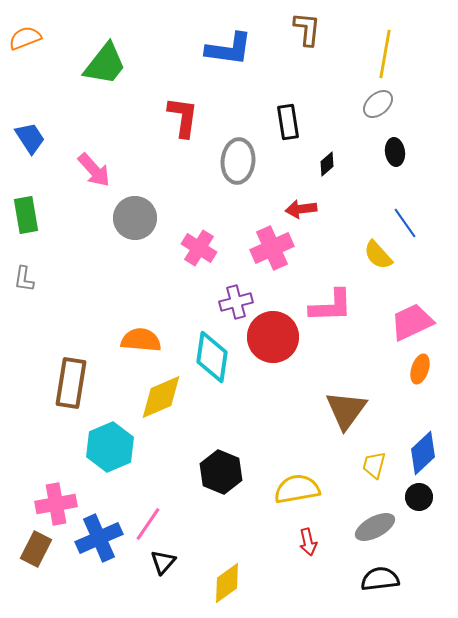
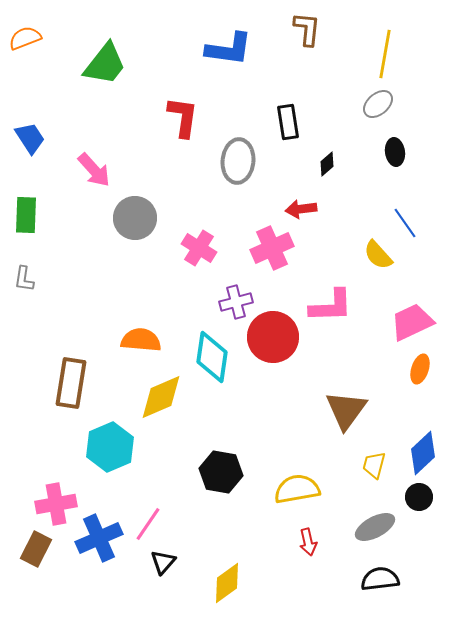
green rectangle at (26, 215): rotated 12 degrees clockwise
black hexagon at (221, 472): rotated 12 degrees counterclockwise
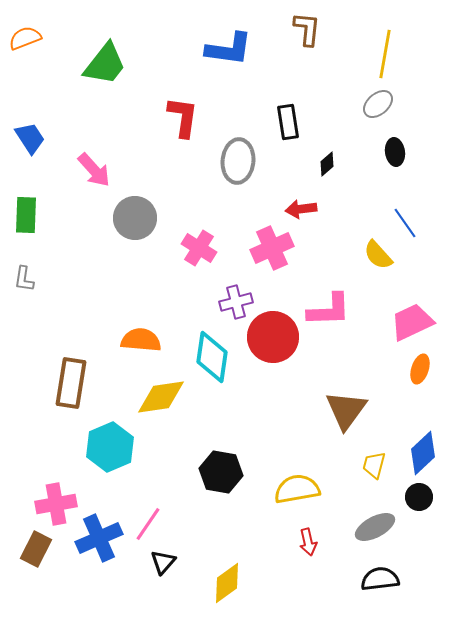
pink L-shape at (331, 306): moved 2 px left, 4 px down
yellow diamond at (161, 397): rotated 15 degrees clockwise
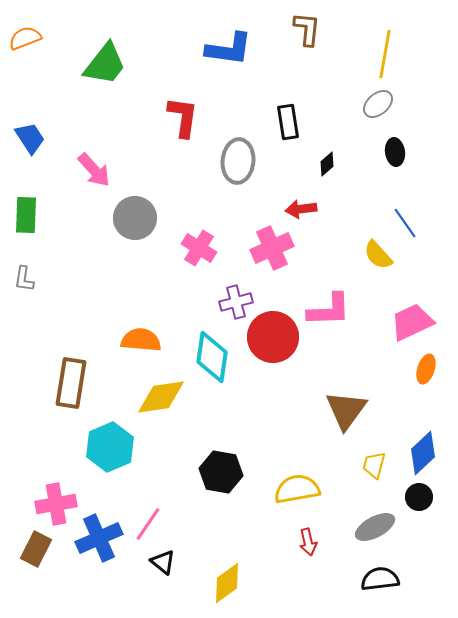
orange ellipse at (420, 369): moved 6 px right
black triangle at (163, 562): rotated 32 degrees counterclockwise
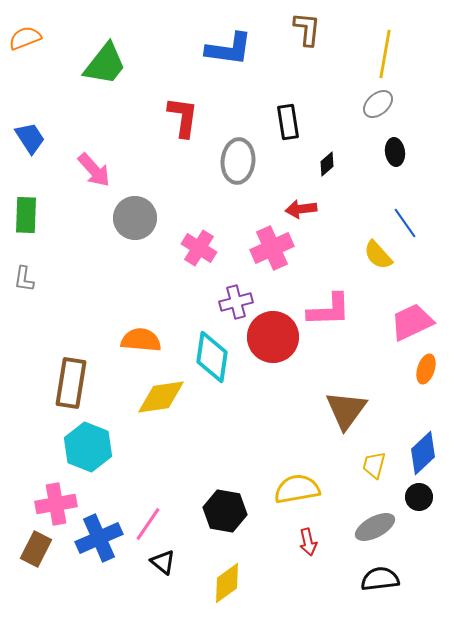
cyan hexagon at (110, 447): moved 22 px left; rotated 15 degrees counterclockwise
black hexagon at (221, 472): moved 4 px right, 39 px down
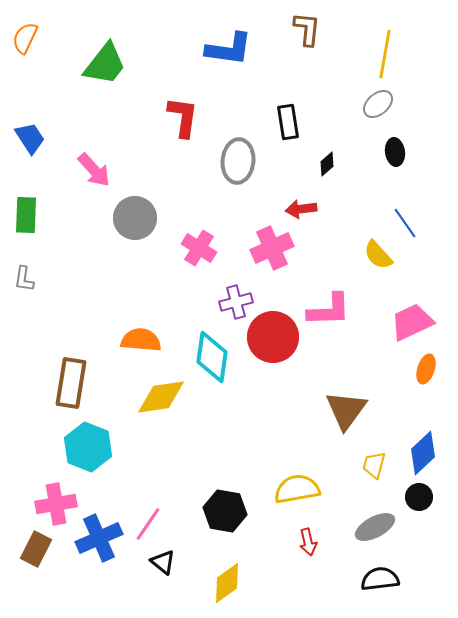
orange semicircle at (25, 38): rotated 44 degrees counterclockwise
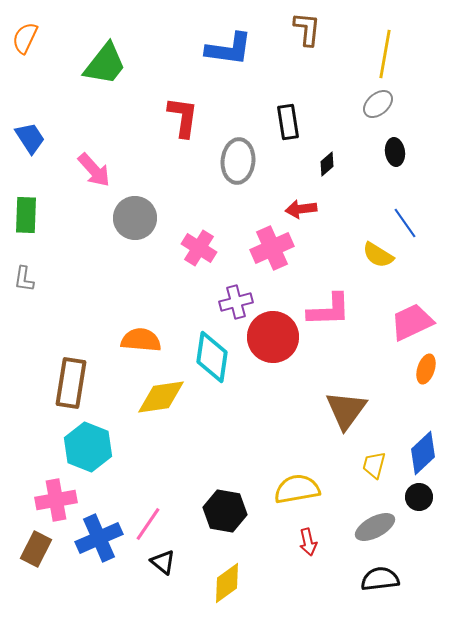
yellow semicircle at (378, 255): rotated 16 degrees counterclockwise
pink cross at (56, 504): moved 4 px up
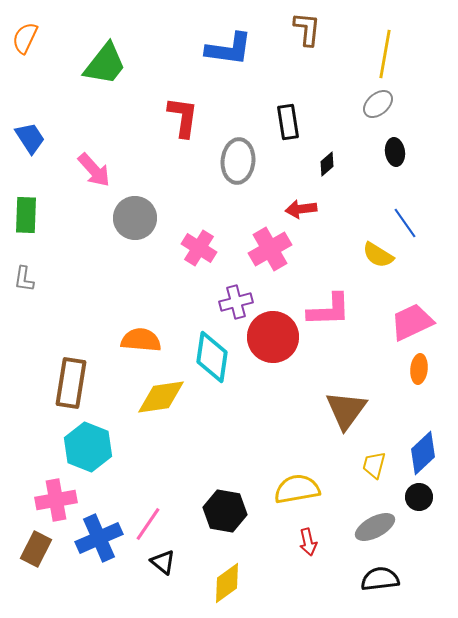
pink cross at (272, 248): moved 2 px left, 1 px down; rotated 6 degrees counterclockwise
orange ellipse at (426, 369): moved 7 px left; rotated 12 degrees counterclockwise
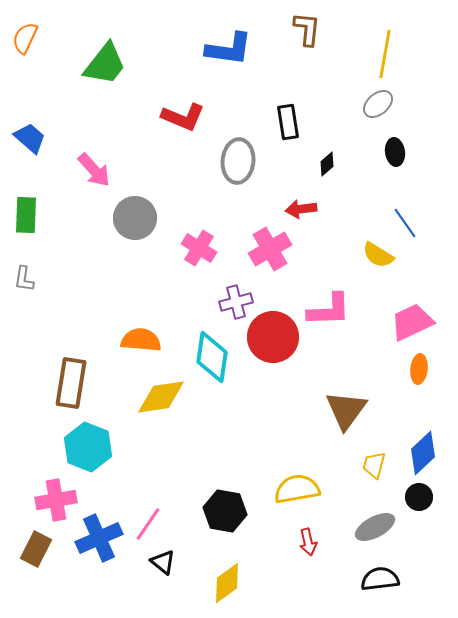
red L-shape at (183, 117): rotated 105 degrees clockwise
blue trapezoid at (30, 138): rotated 16 degrees counterclockwise
